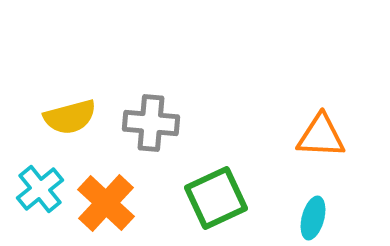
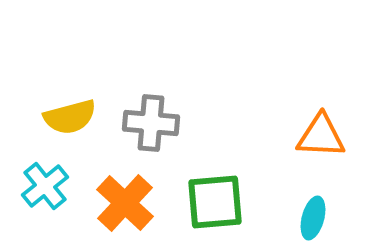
cyan cross: moved 5 px right, 3 px up
green square: moved 1 px left, 4 px down; rotated 20 degrees clockwise
orange cross: moved 19 px right
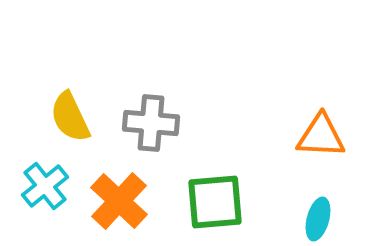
yellow semicircle: rotated 80 degrees clockwise
orange cross: moved 6 px left, 2 px up
cyan ellipse: moved 5 px right, 1 px down
